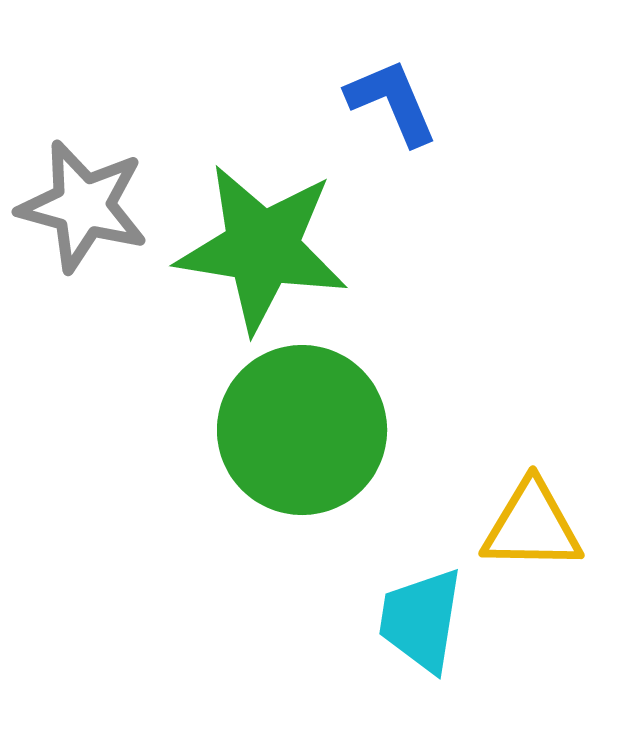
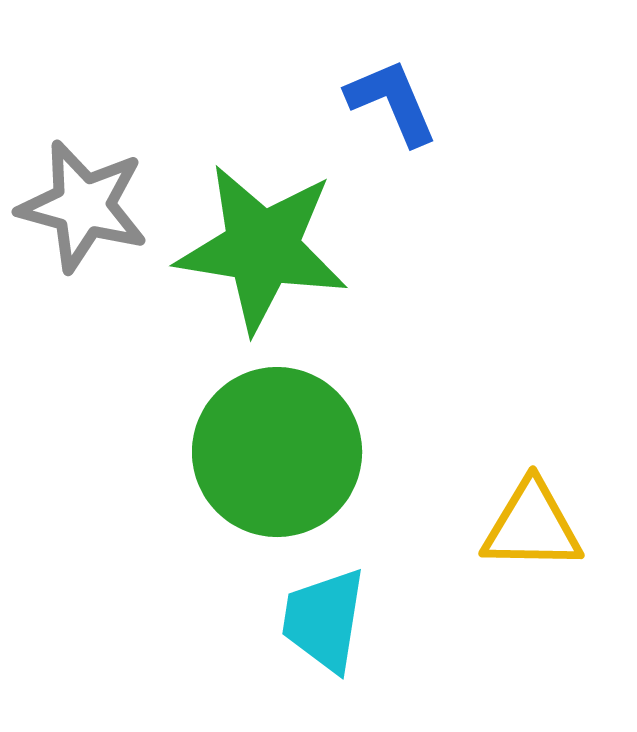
green circle: moved 25 px left, 22 px down
cyan trapezoid: moved 97 px left
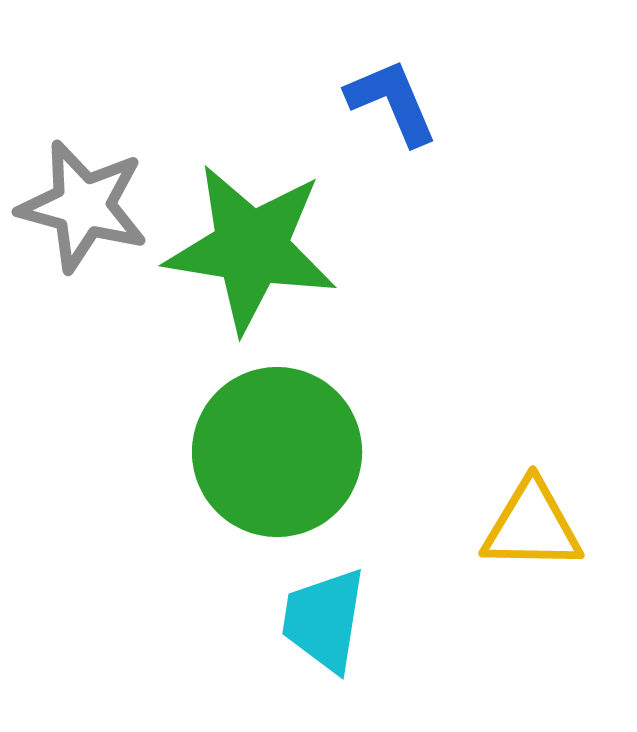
green star: moved 11 px left
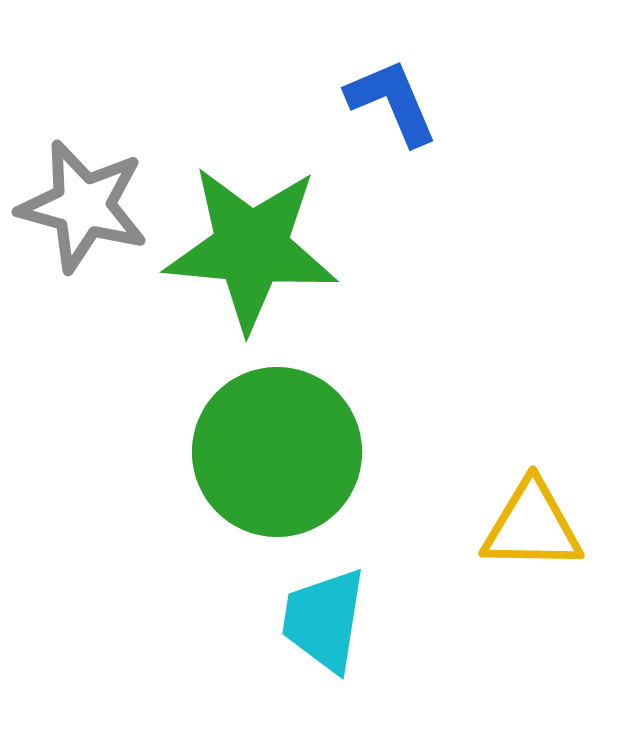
green star: rotated 4 degrees counterclockwise
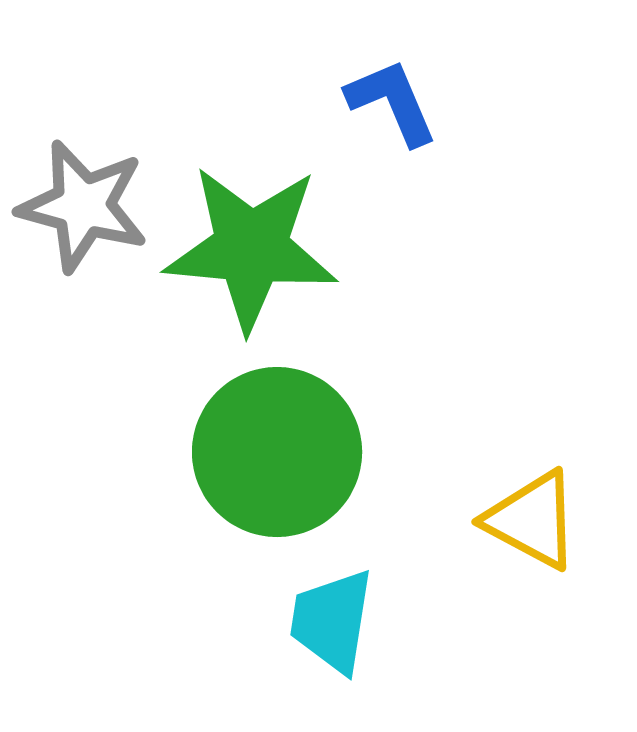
yellow triangle: moved 6 px up; rotated 27 degrees clockwise
cyan trapezoid: moved 8 px right, 1 px down
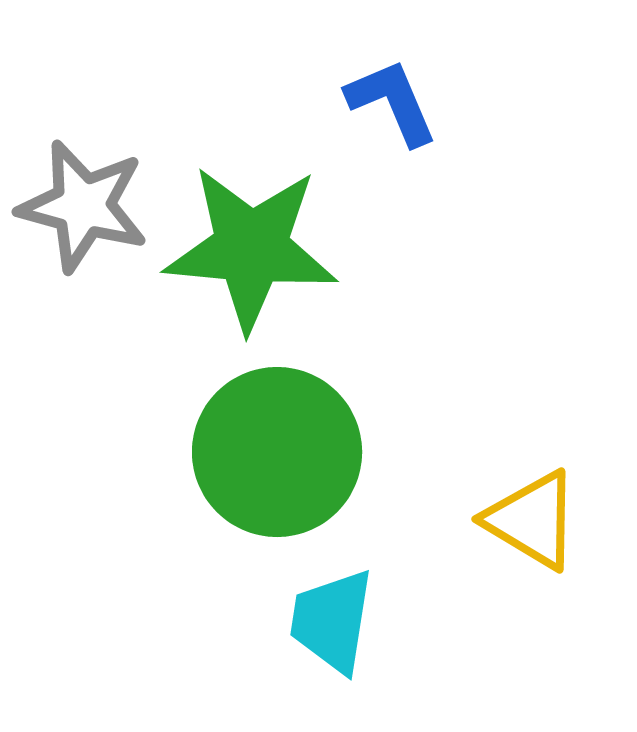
yellow triangle: rotated 3 degrees clockwise
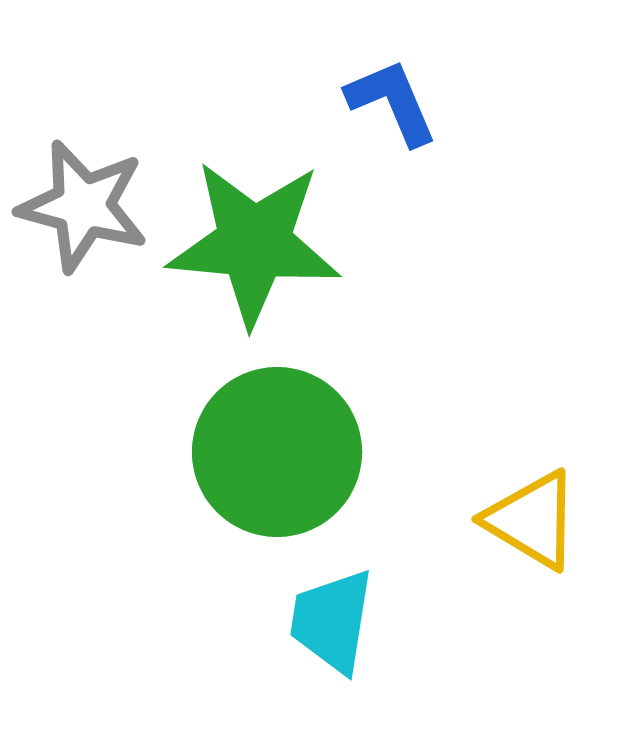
green star: moved 3 px right, 5 px up
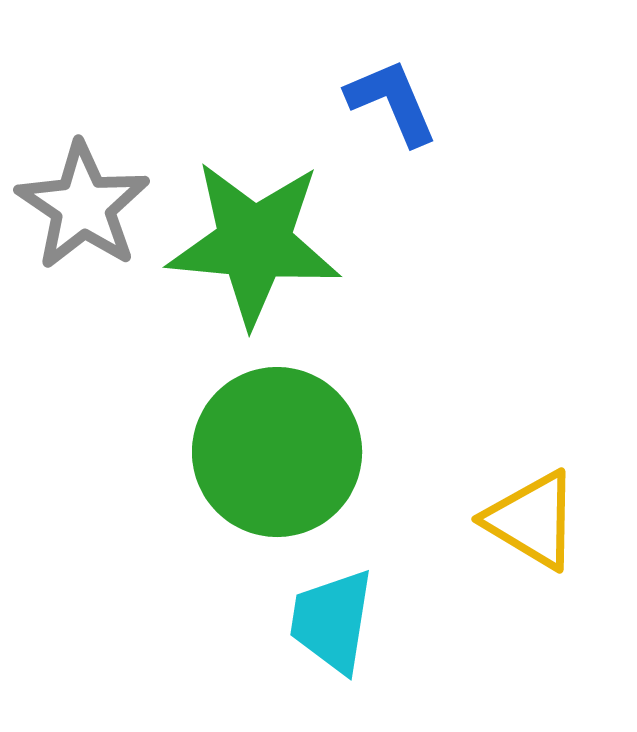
gray star: rotated 19 degrees clockwise
